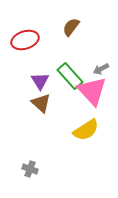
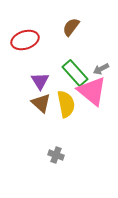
green rectangle: moved 5 px right, 3 px up
pink triangle: rotated 8 degrees counterclockwise
yellow semicircle: moved 20 px left, 26 px up; rotated 68 degrees counterclockwise
gray cross: moved 26 px right, 14 px up
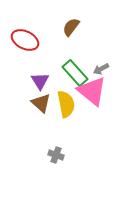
red ellipse: rotated 44 degrees clockwise
